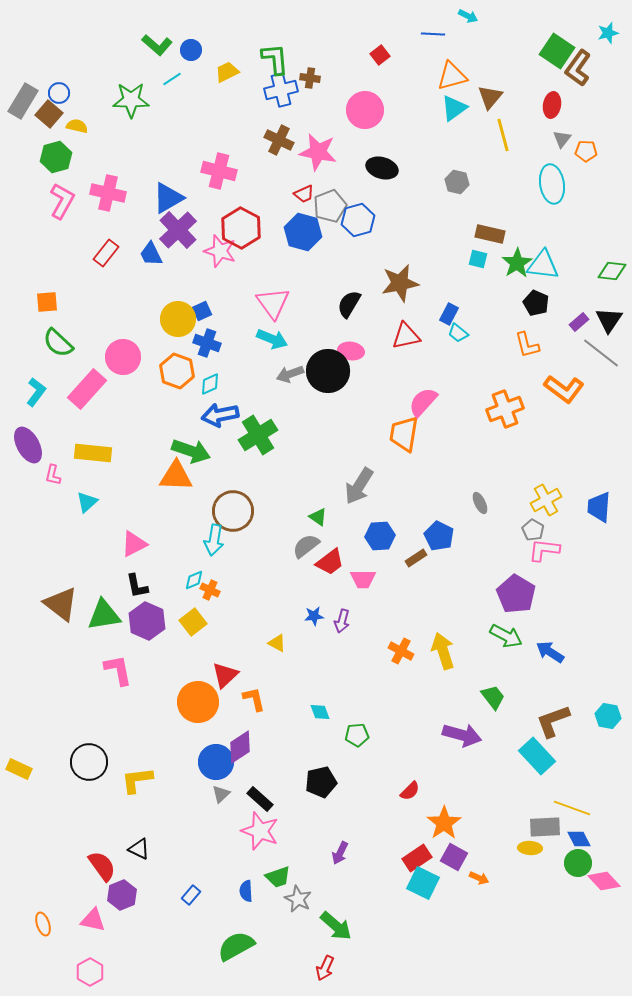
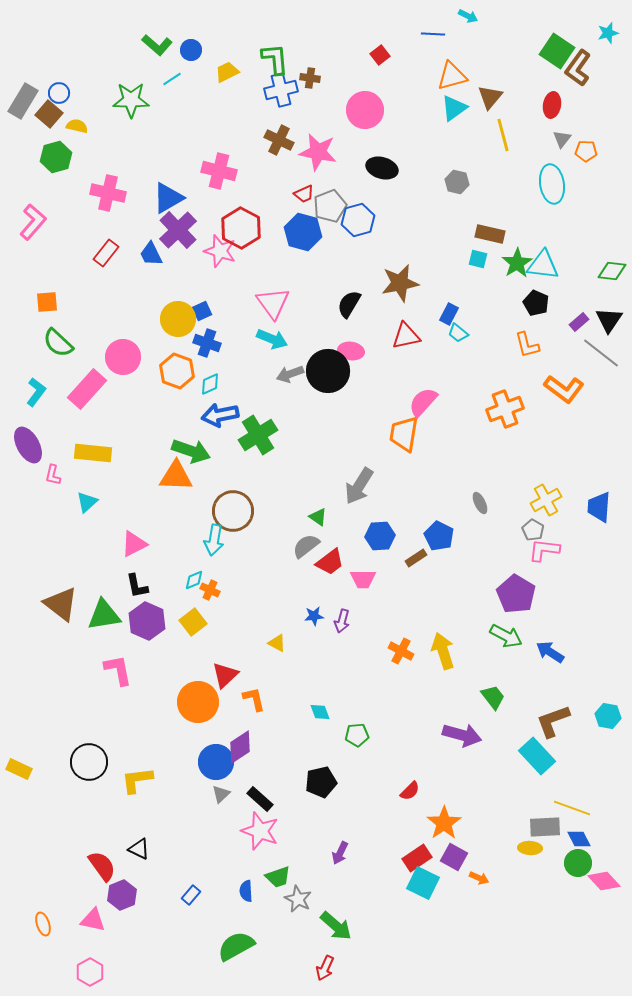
pink L-shape at (62, 201): moved 29 px left, 21 px down; rotated 12 degrees clockwise
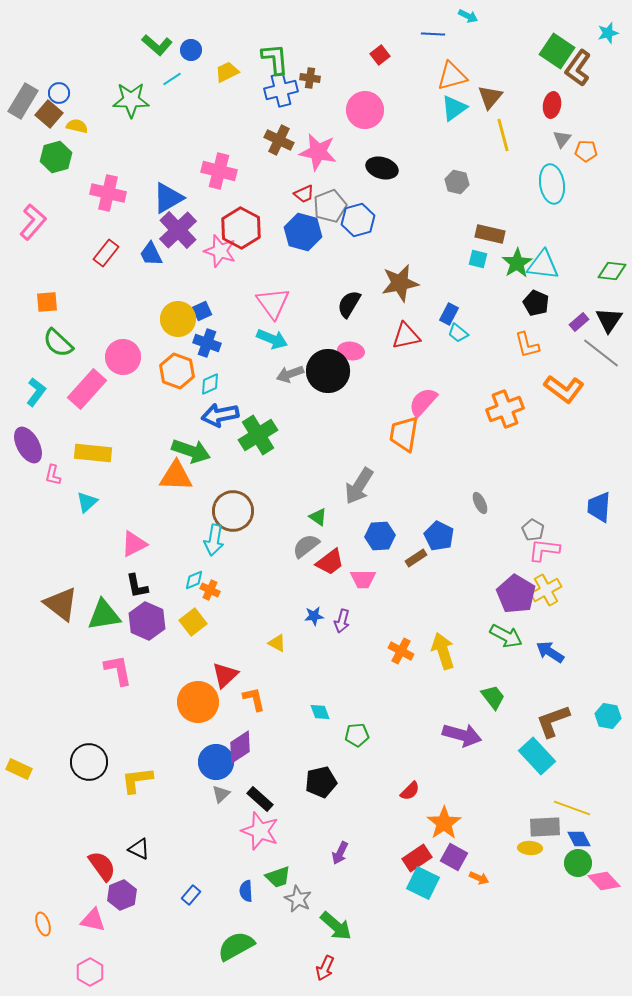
yellow cross at (546, 500): moved 90 px down
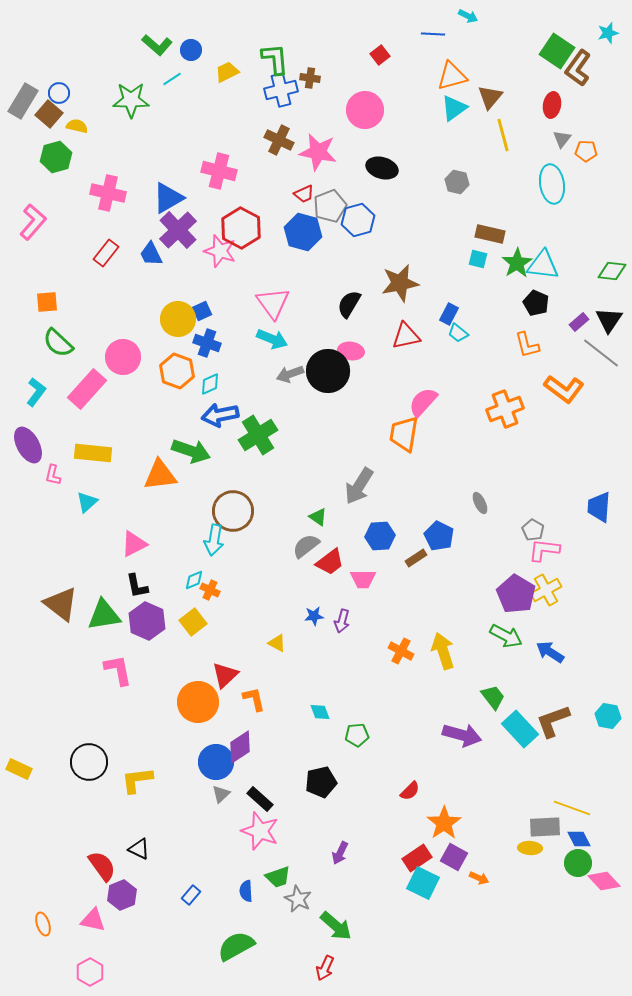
orange triangle at (176, 476): moved 16 px left, 1 px up; rotated 9 degrees counterclockwise
cyan rectangle at (537, 756): moved 17 px left, 27 px up
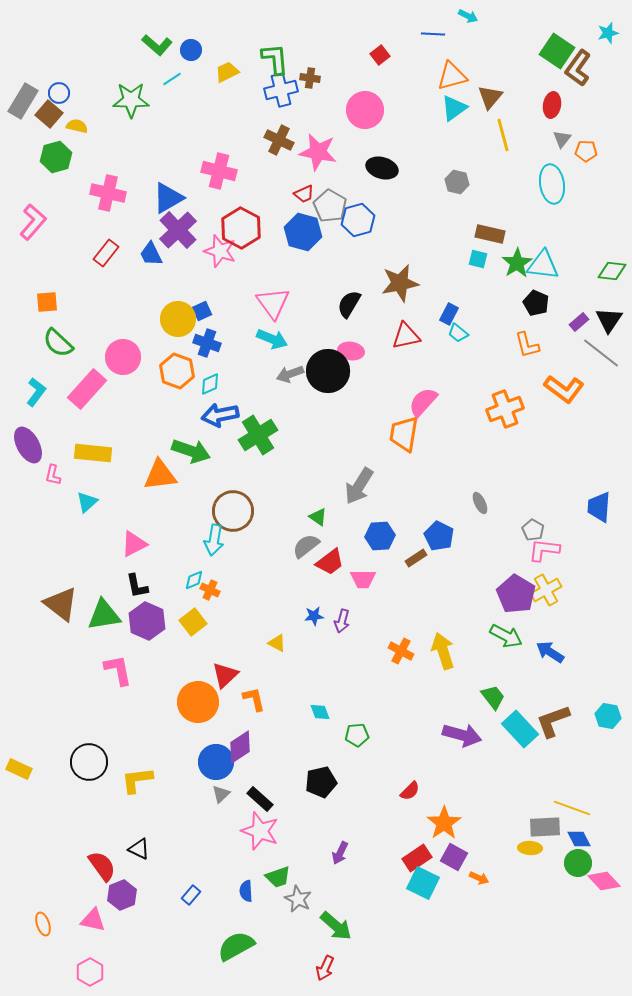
gray pentagon at (330, 206): rotated 20 degrees counterclockwise
